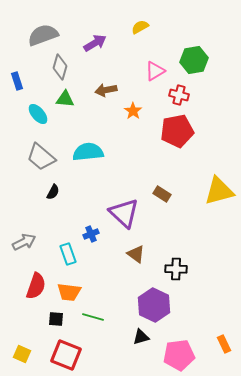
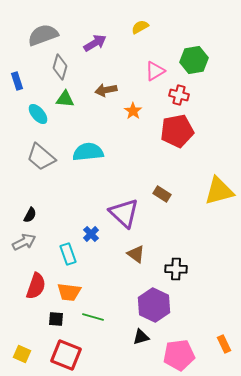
black semicircle: moved 23 px left, 23 px down
blue cross: rotated 21 degrees counterclockwise
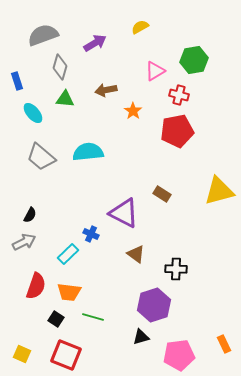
cyan ellipse: moved 5 px left, 1 px up
purple triangle: rotated 16 degrees counterclockwise
blue cross: rotated 21 degrees counterclockwise
cyan rectangle: rotated 65 degrees clockwise
purple hexagon: rotated 16 degrees clockwise
black square: rotated 28 degrees clockwise
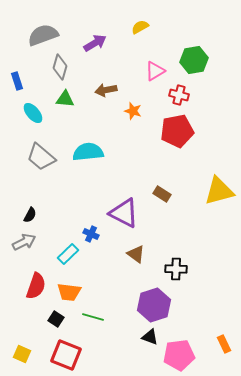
orange star: rotated 18 degrees counterclockwise
black triangle: moved 9 px right; rotated 36 degrees clockwise
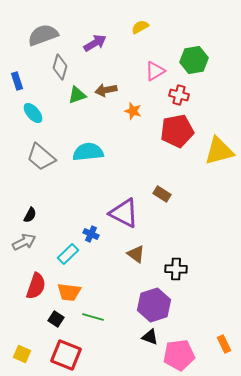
green triangle: moved 12 px right, 4 px up; rotated 24 degrees counterclockwise
yellow triangle: moved 40 px up
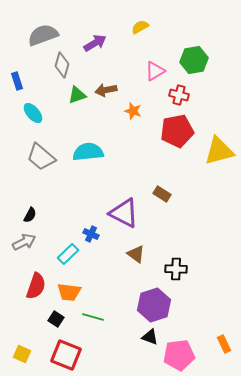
gray diamond: moved 2 px right, 2 px up
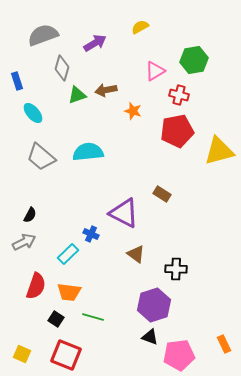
gray diamond: moved 3 px down
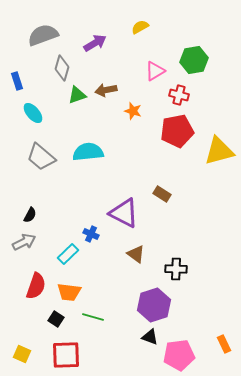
red square: rotated 24 degrees counterclockwise
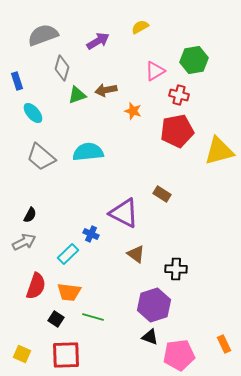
purple arrow: moved 3 px right, 2 px up
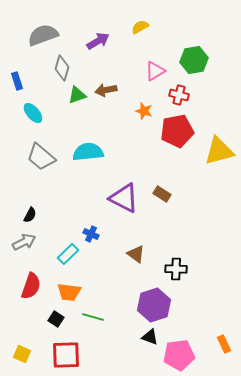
orange star: moved 11 px right
purple triangle: moved 15 px up
red semicircle: moved 5 px left
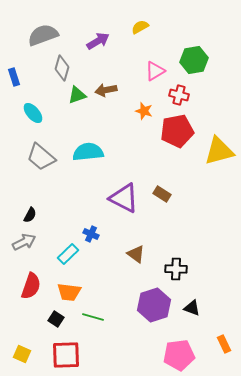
blue rectangle: moved 3 px left, 4 px up
black triangle: moved 42 px right, 29 px up
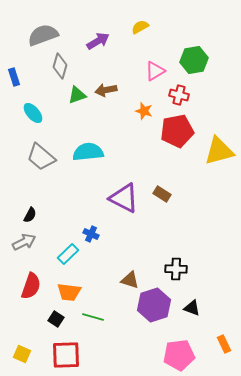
gray diamond: moved 2 px left, 2 px up
brown triangle: moved 6 px left, 26 px down; rotated 18 degrees counterclockwise
